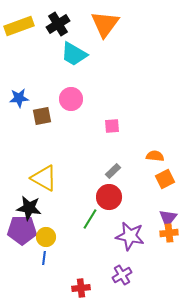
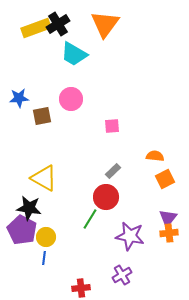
yellow rectangle: moved 17 px right, 2 px down
red circle: moved 3 px left
purple pentagon: rotated 28 degrees clockwise
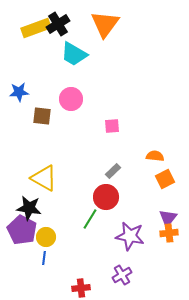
blue star: moved 6 px up
brown square: rotated 18 degrees clockwise
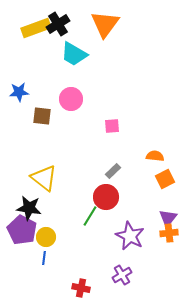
yellow triangle: rotated 8 degrees clockwise
green line: moved 3 px up
purple star: rotated 16 degrees clockwise
red cross: rotated 18 degrees clockwise
